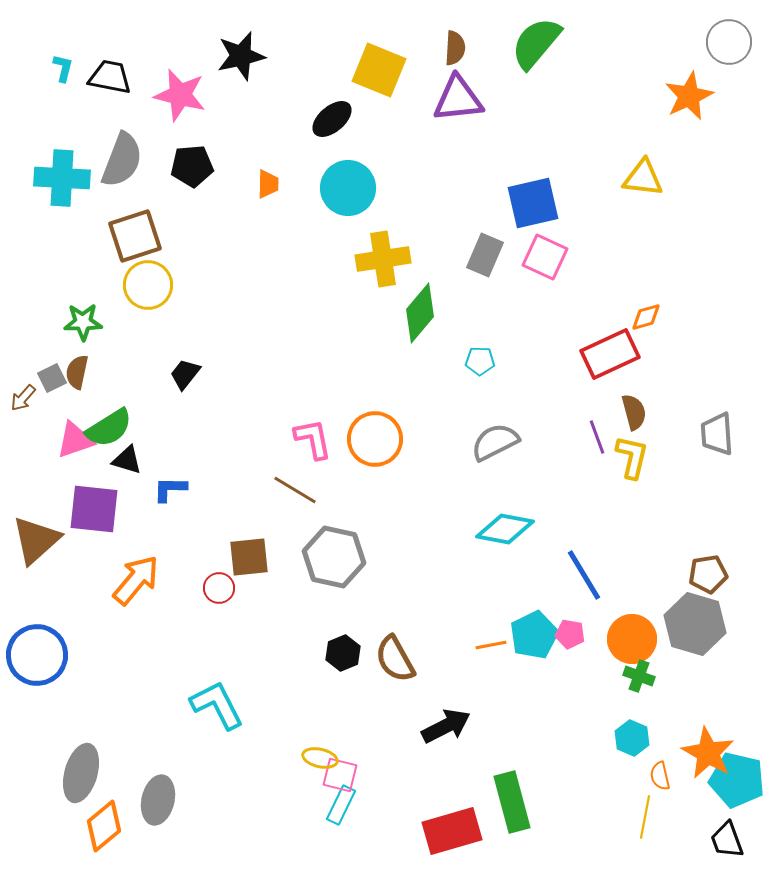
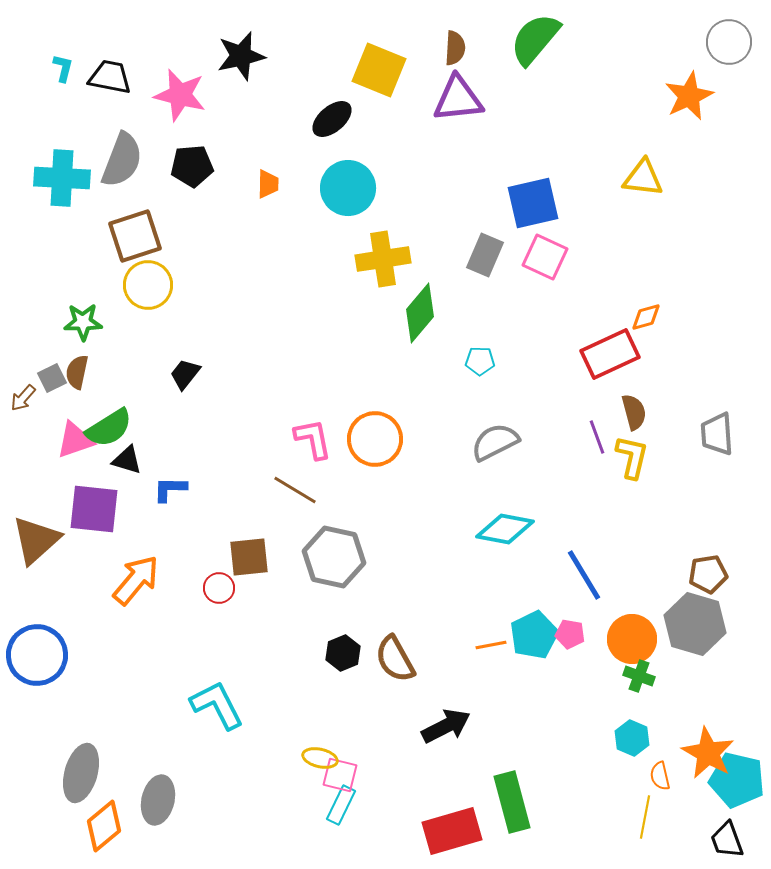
green semicircle at (536, 43): moved 1 px left, 4 px up
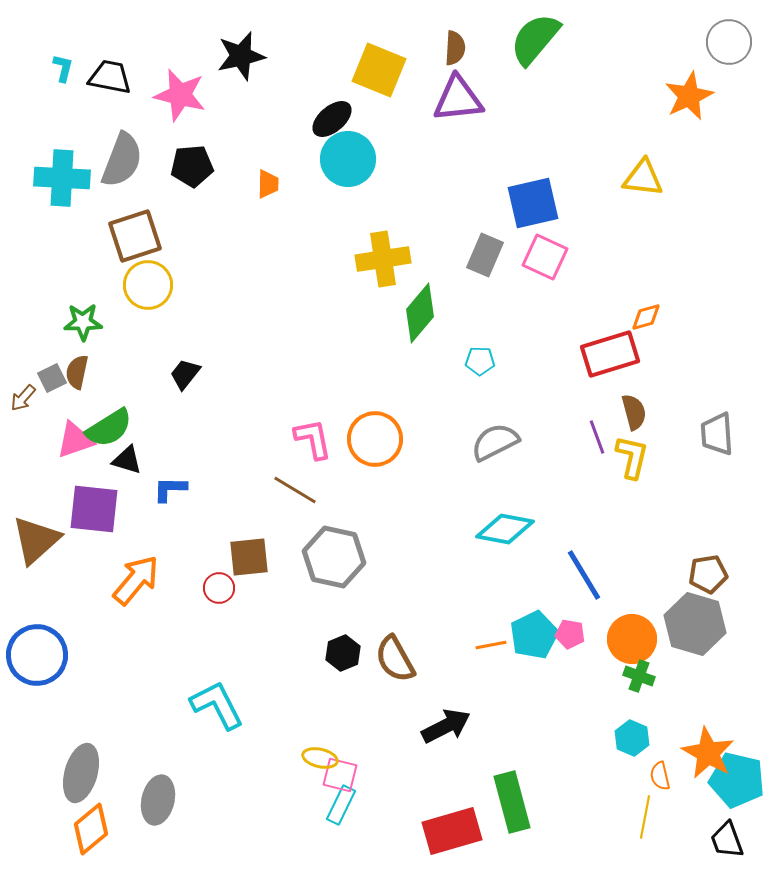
cyan circle at (348, 188): moved 29 px up
red rectangle at (610, 354): rotated 8 degrees clockwise
orange diamond at (104, 826): moved 13 px left, 3 px down
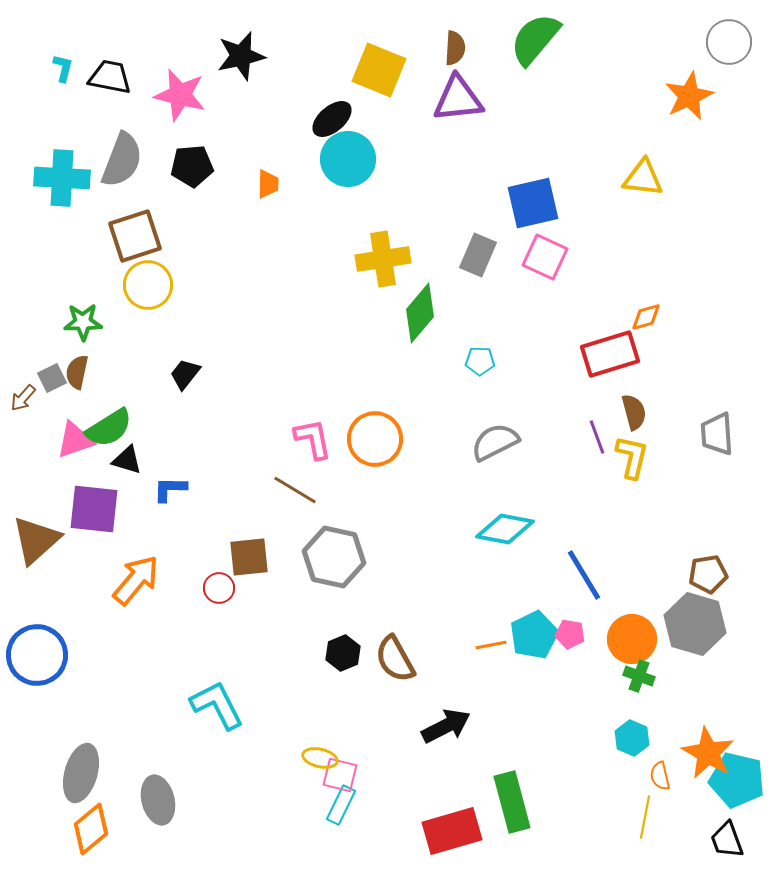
gray rectangle at (485, 255): moved 7 px left
gray ellipse at (158, 800): rotated 27 degrees counterclockwise
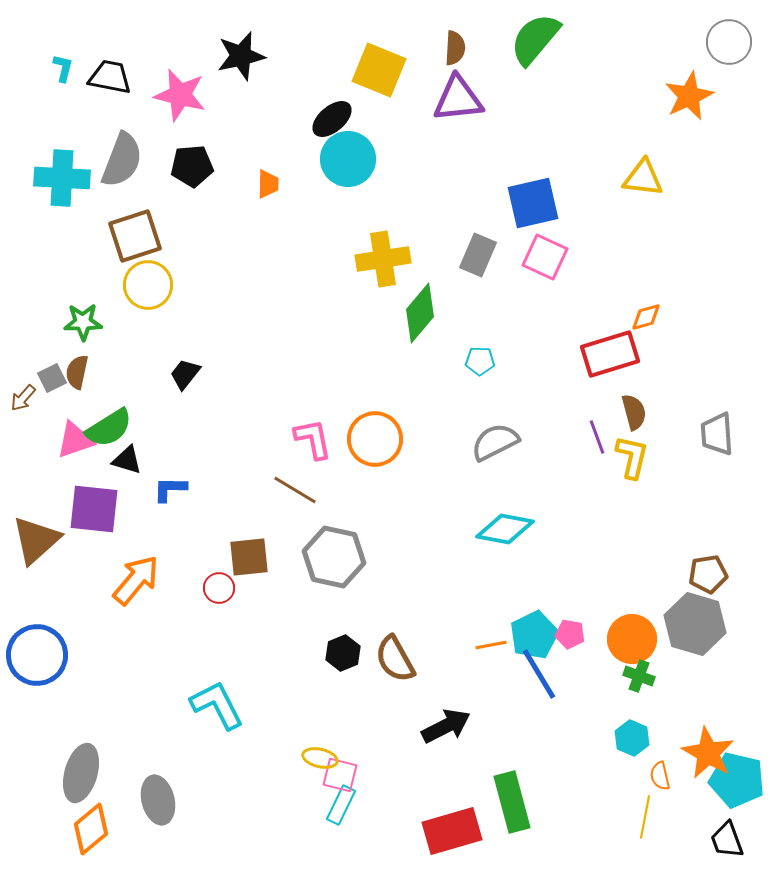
blue line at (584, 575): moved 45 px left, 99 px down
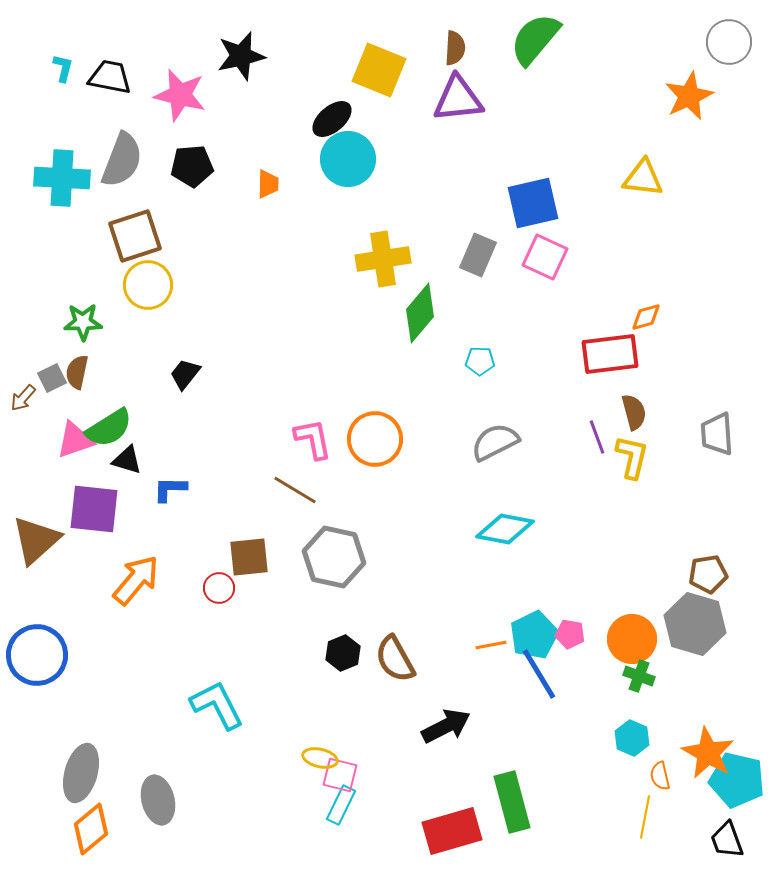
red rectangle at (610, 354): rotated 10 degrees clockwise
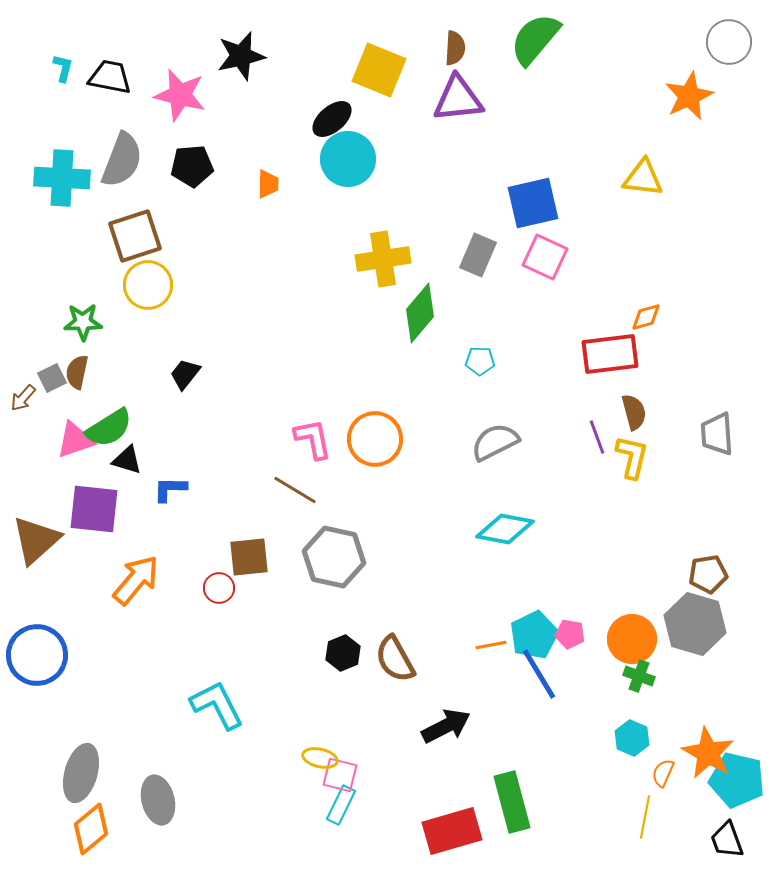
orange semicircle at (660, 776): moved 3 px right, 3 px up; rotated 36 degrees clockwise
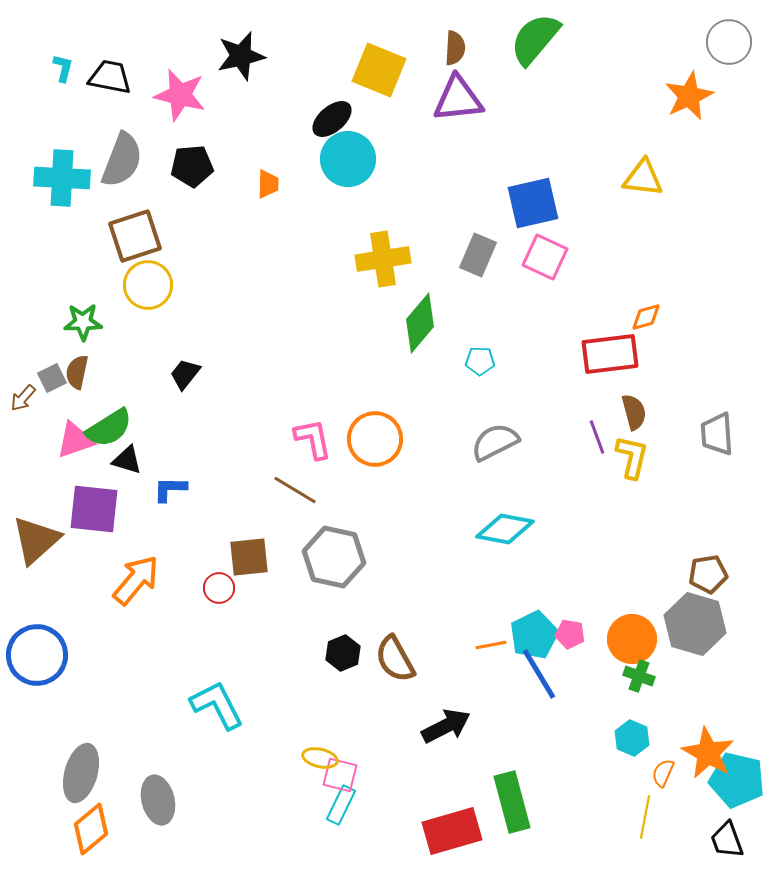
green diamond at (420, 313): moved 10 px down
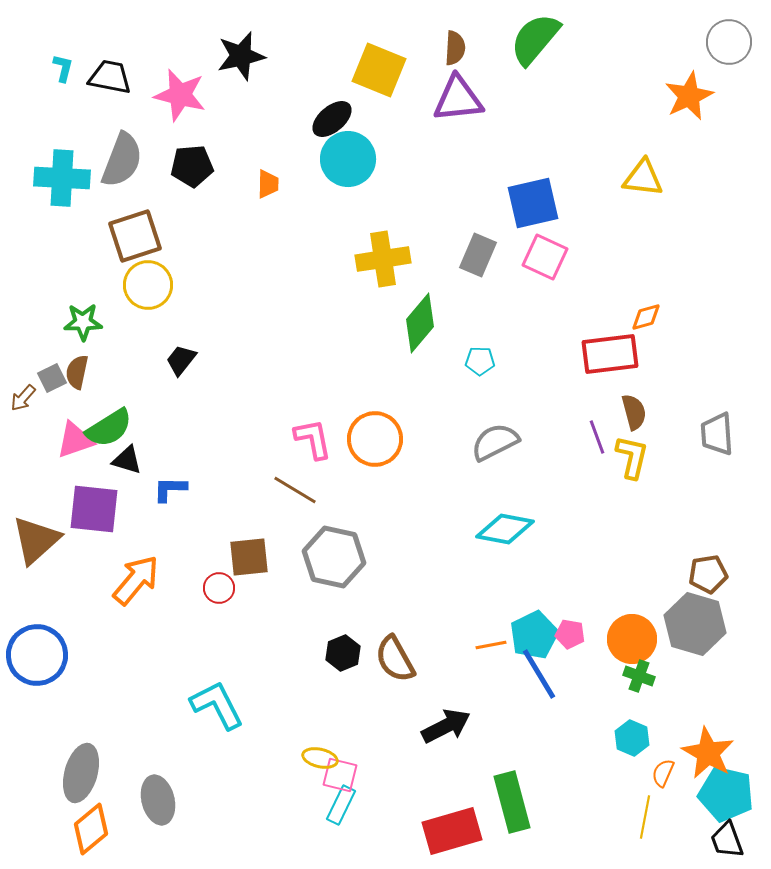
black trapezoid at (185, 374): moved 4 px left, 14 px up
cyan pentagon at (737, 780): moved 11 px left, 14 px down
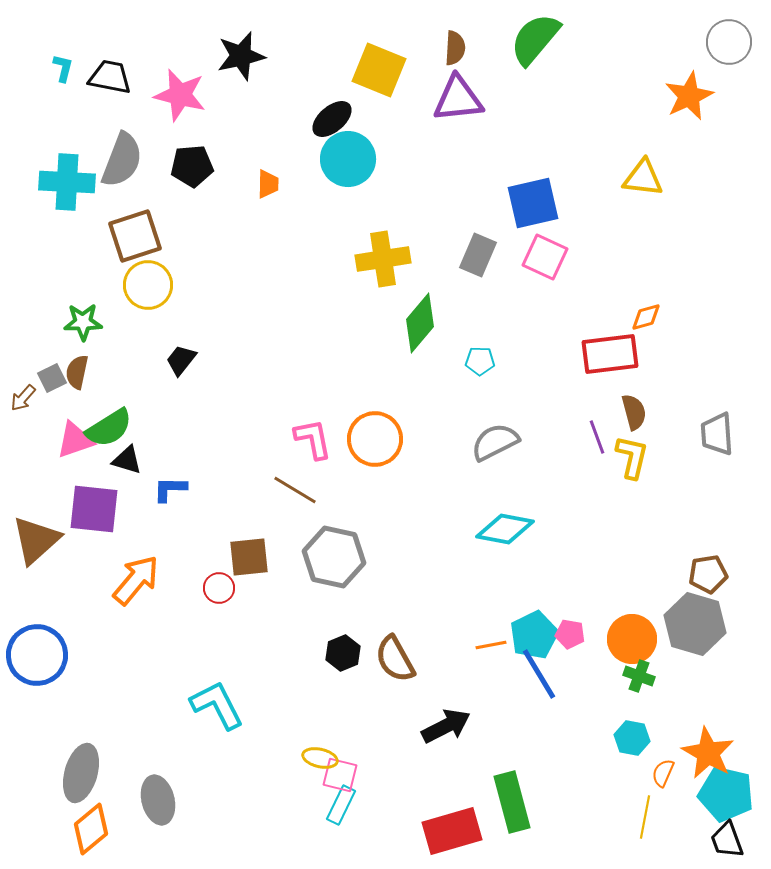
cyan cross at (62, 178): moved 5 px right, 4 px down
cyan hexagon at (632, 738): rotated 12 degrees counterclockwise
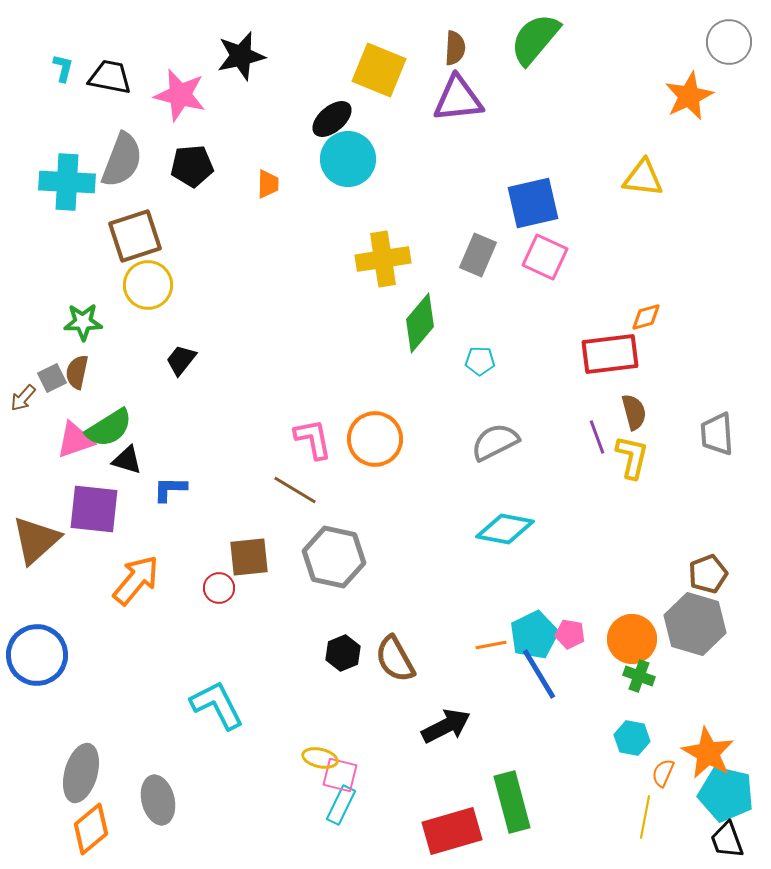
brown pentagon at (708, 574): rotated 12 degrees counterclockwise
